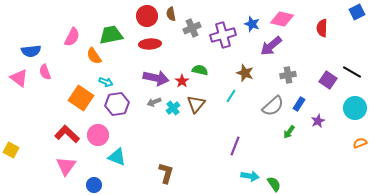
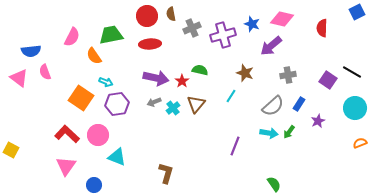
cyan arrow at (250, 176): moved 19 px right, 43 px up
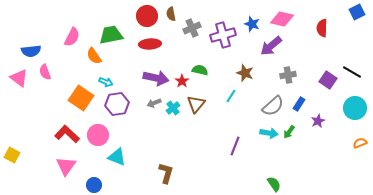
gray arrow at (154, 102): moved 1 px down
yellow square at (11, 150): moved 1 px right, 5 px down
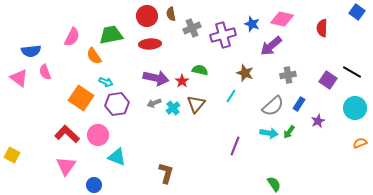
blue square at (357, 12): rotated 28 degrees counterclockwise
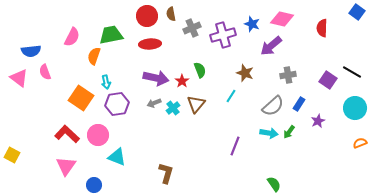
orange semicircle at (94, 56): rotated 54 degrees clockwise
green semicircle at (200, 70): rotated 56 degrees clockwise
cyan arrow at (106, 82): rotated 56 degrees clockwise
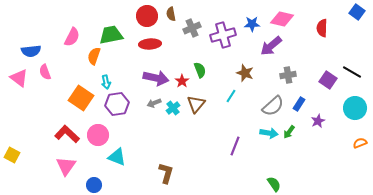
blue star at (252, 24): rotated 21 degrees counterclockwise
